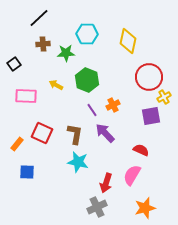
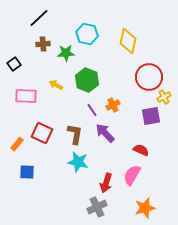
cyan hexagon: rotated 10 degrees clockwise
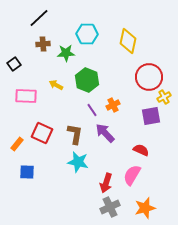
cyan hexagon: rotated 10 degrees counterclockwise
gray cross: moved 13 px right
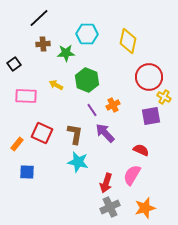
yellow cross: rotated 32 degrees counterclockwise
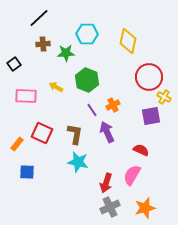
yellow arrow: moved 2 px down
purple arrow: moved 2 px right, 1 px up; rotated 20 degrees clockwise
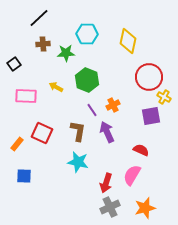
brown L-shape: moved 3 px right, 3 px up
blue square: moved 3 px left, 4 px down
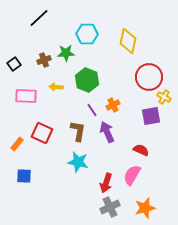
brown cross: moved 1 px right, 16 px down; rotated 16 degrees counterclockwise
yellow arrow: rotated 24 degrees counterclockwise
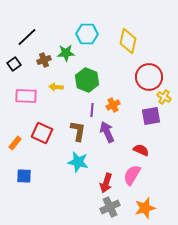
black line: moved 12 px left, 19 px down
purple line: rotated 40 degrees clockwise
orange rectangle: moved 2 px left, 1 px up
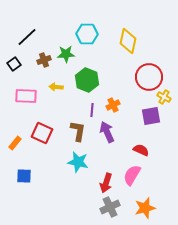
green star: moved 1 px down
